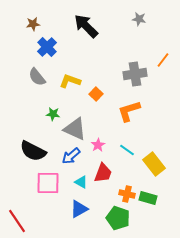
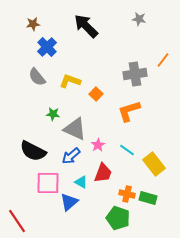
blue triangle: moved 10 px left, 7 px up; rotated 12 degrees counterclockwise
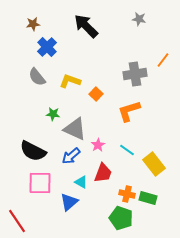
pink square: moved 8 px left
green pentagon: moved 3 px right
